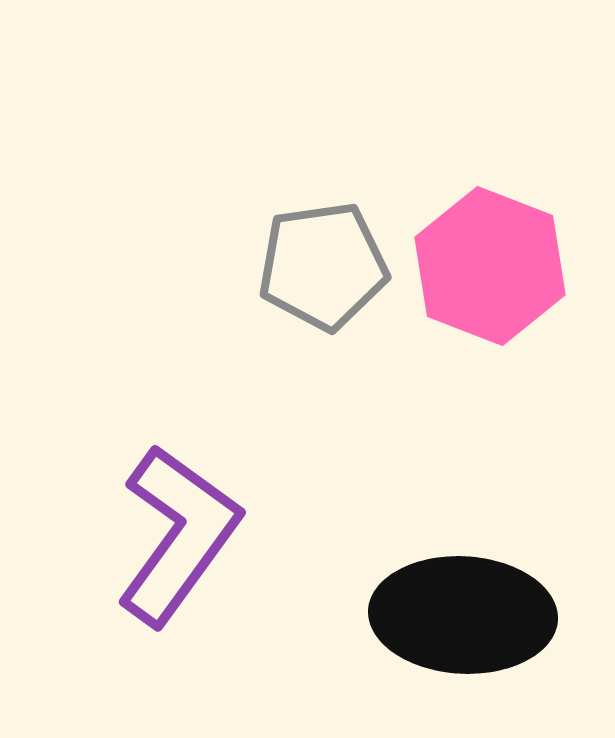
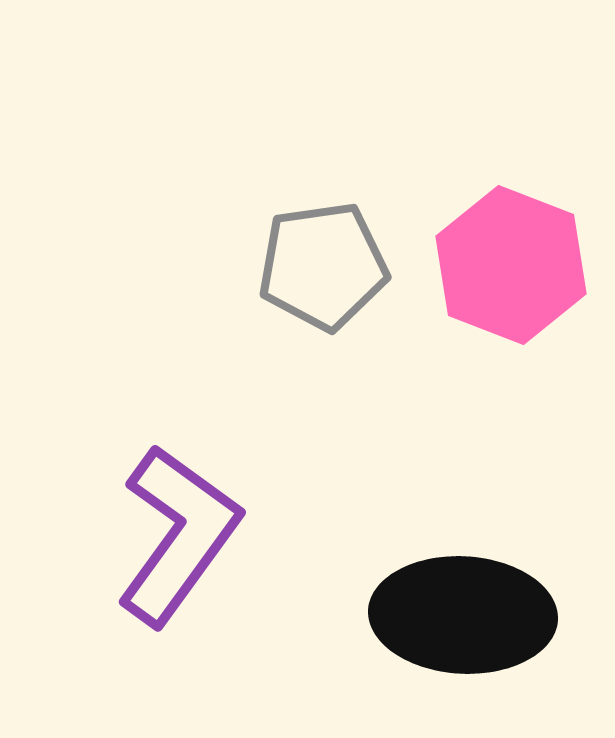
pink hexagon: moved 21 px right, 1 px up
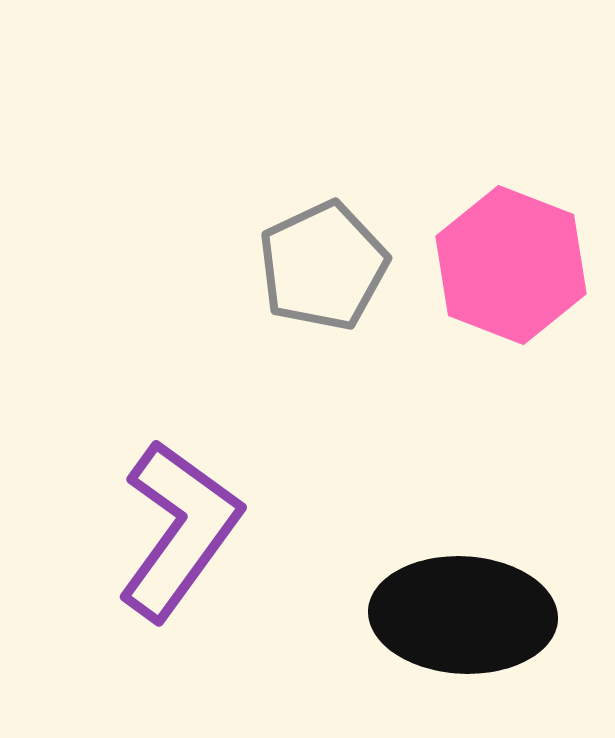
gray pentagon: rotated 17 degrees counterclockwise
purple L-shape: moved 1 px right, 5 px up
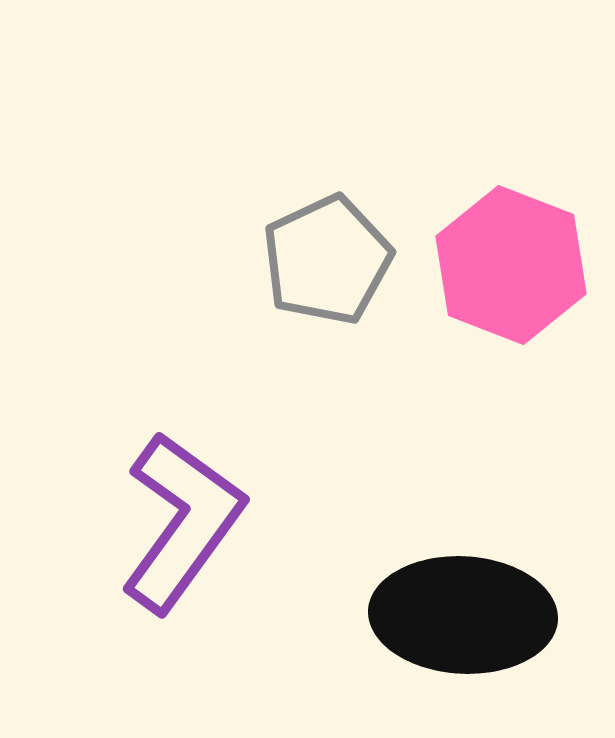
gray pentagon: moved 4 px right, 6 px up
purple L-shape: moved 3 px right, 8 px up
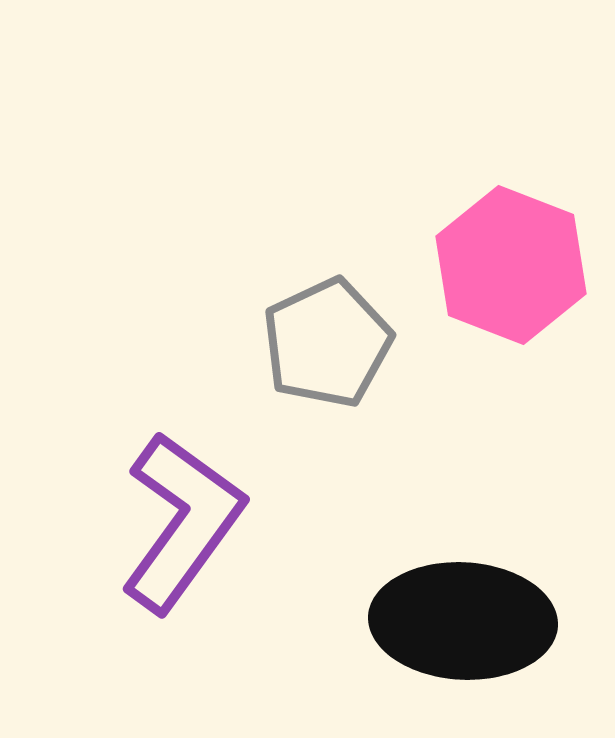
gray pentagon: moved 83 px down
black ellipse: moved 6 px down
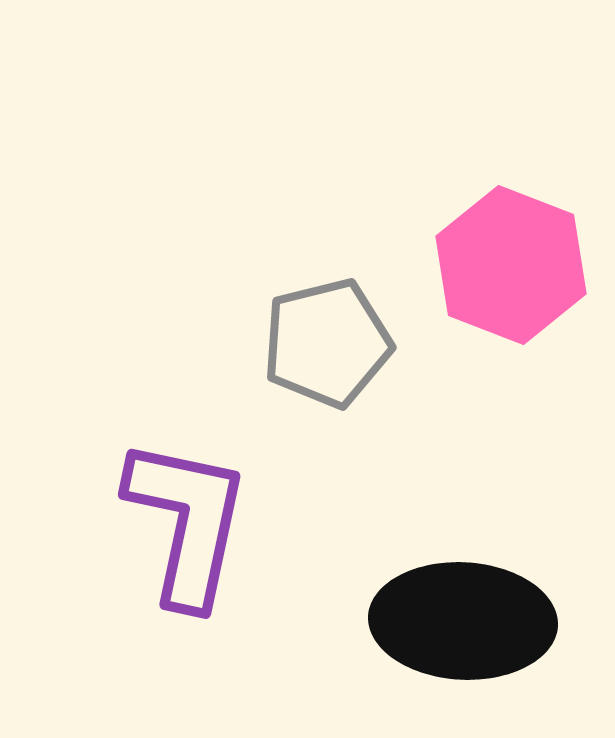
gray pentagon: rotated 11 degrees clockwise
purple L-shape: moved 5 px right; rotated 24 degrees counterclockwise
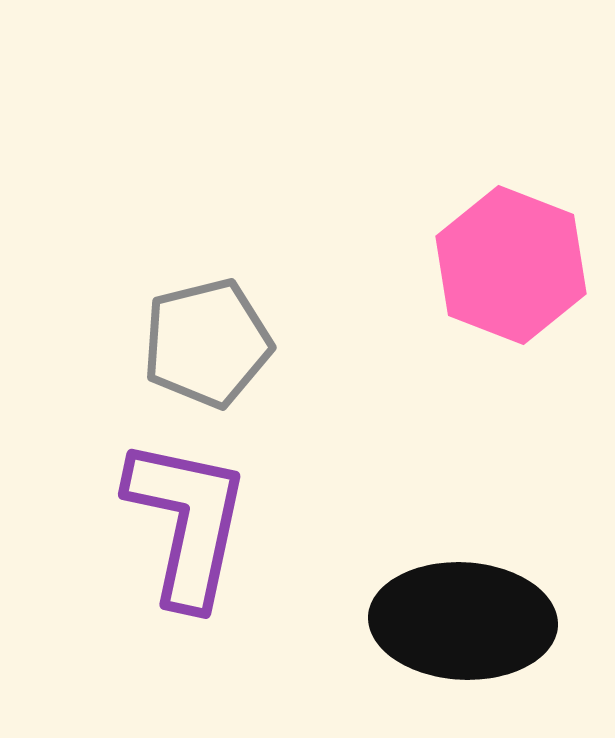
gray pentagon: moved 120 px left
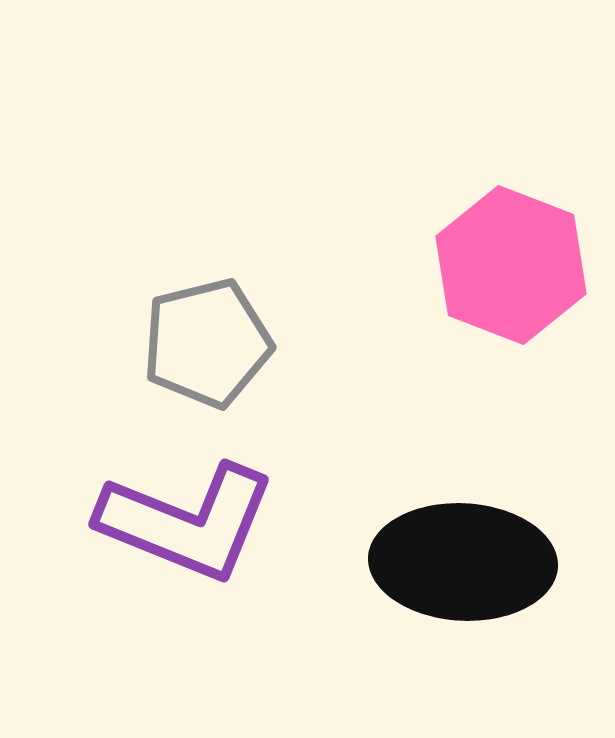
purple L-shape: rotated 100 degrees clockwise
black ellipse: moved 59 px up
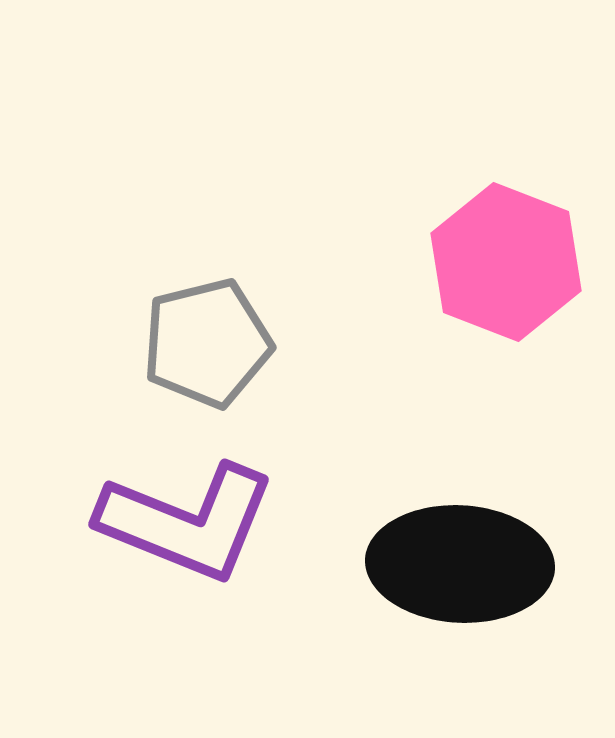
pink hexagon: moved 5 px left, 3 px up
black ellipse: moved 3 px left, 2 px down
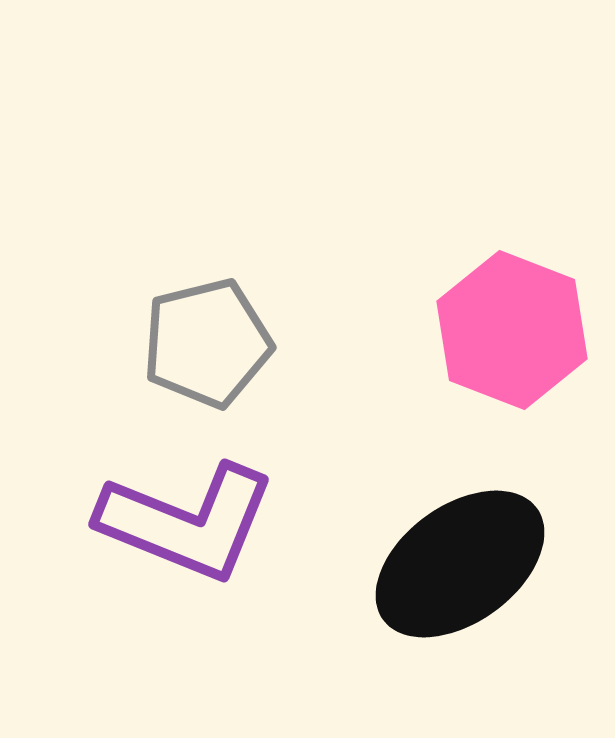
pink hexagon: moved 6 px right, 68 px down
black ellipse: rotated 39 degrees counterclockwise
